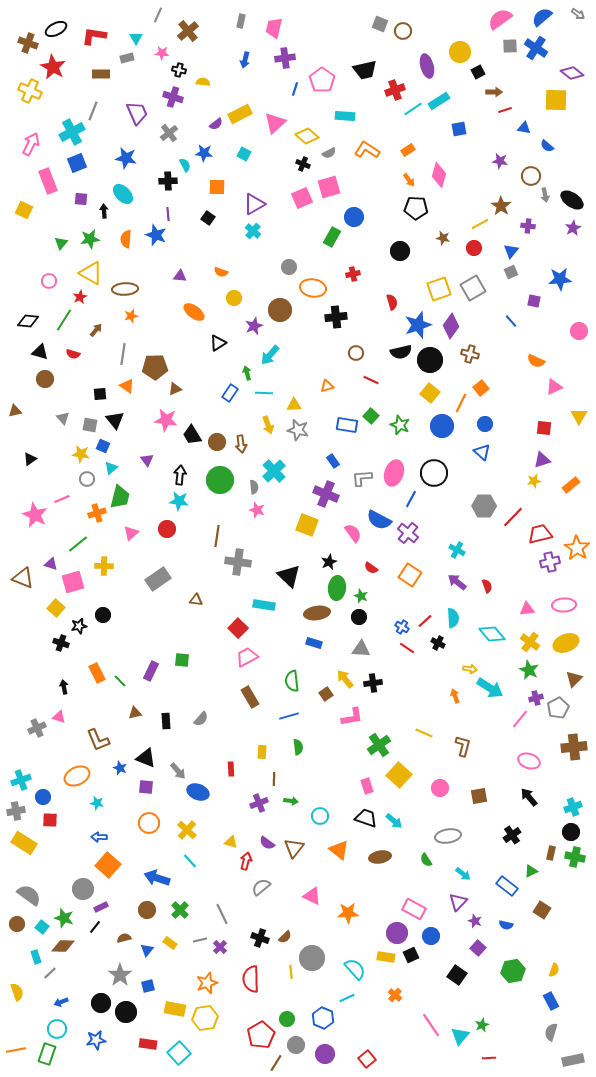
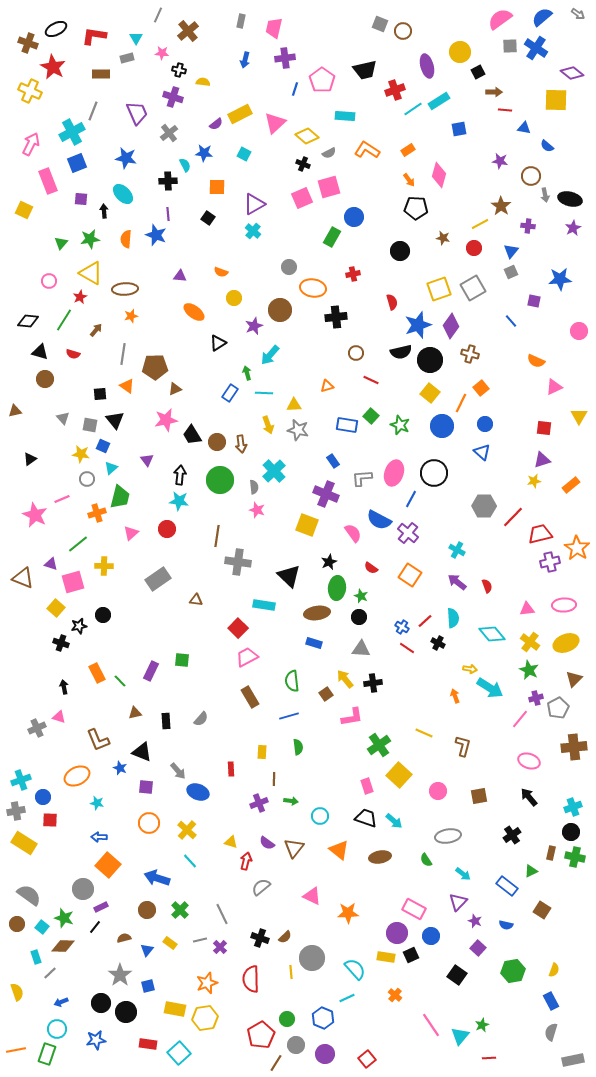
red line at (505, 110): rotated 24 degrees clockwise
black ellipse at (572, 200): moved 2 px left, 1 px up; rotated 20 degrees counterclockwise
pink star at (166, 420): rotated 20 degrees counterclockwise
black triangle at (146, 758): moved 4 px left, 6 px up
pink circle at (440, 788): moved 2 px left, 3 px down
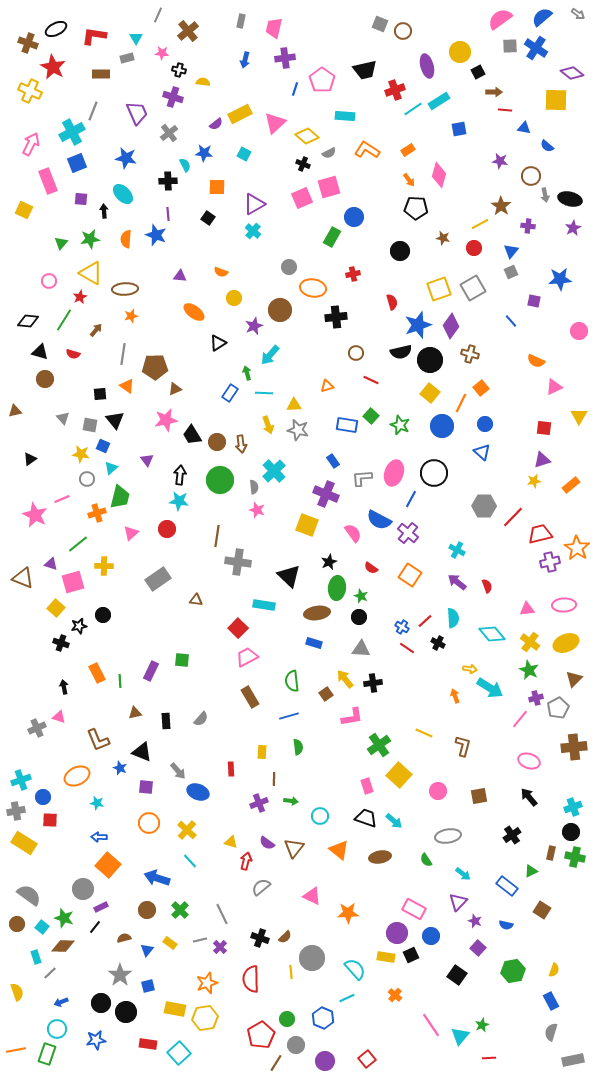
green line at (120, 681): rotated 40 degrees clockwise
purple circle at (325, 1054): moved 7 px down
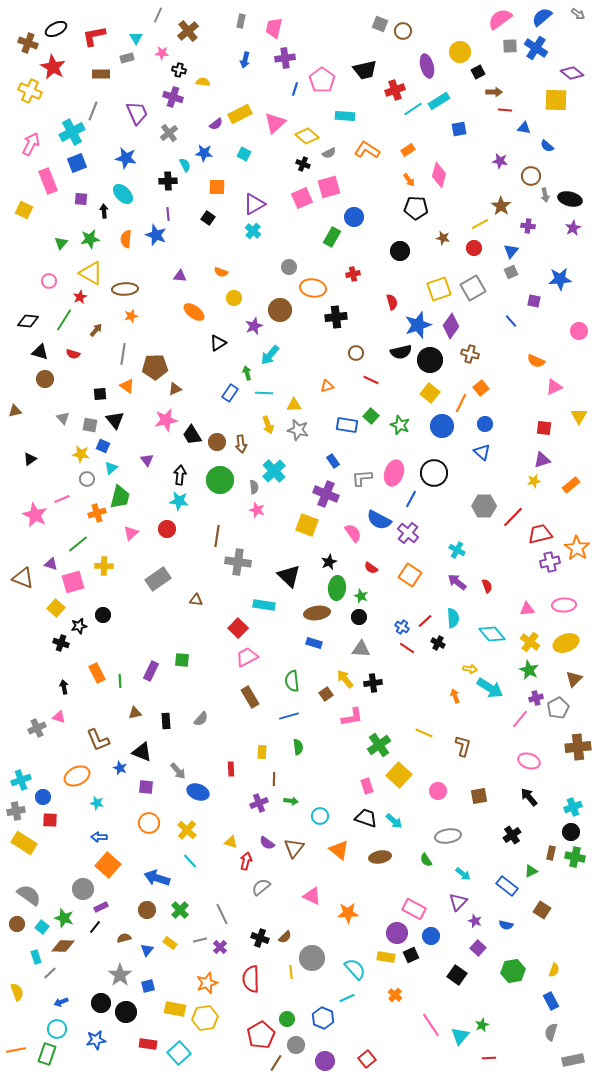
red L-shape at (94, 36): rotated 20 degrees counterclockwise
brown cross at (574, 747): moved 4 px right
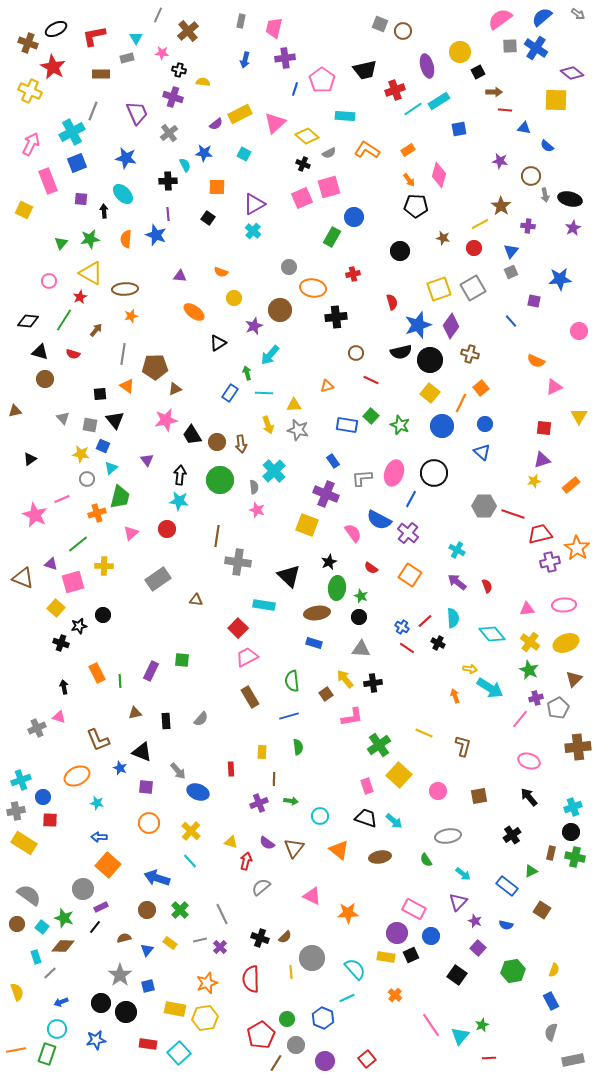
black pentagon at (416, 208): moved 2 px up
red line at (513, 517): moved 3 px up; rotated 65 degrees clockwise
yellow cross at (187, 830): moved 4 px right, 1 px down
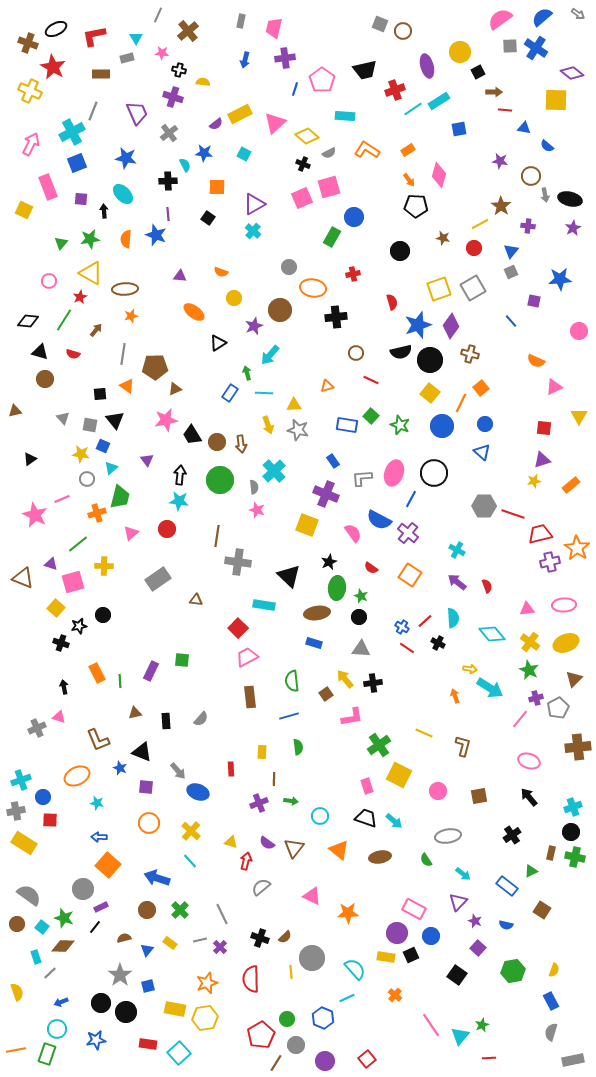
pink rectangle at (48, 181): moved 6 px down
brown rectangle at (250, 697): rotated 25 degrees clockwise
yellow square at (399, 775): rotated 15 degrees counterclockwise
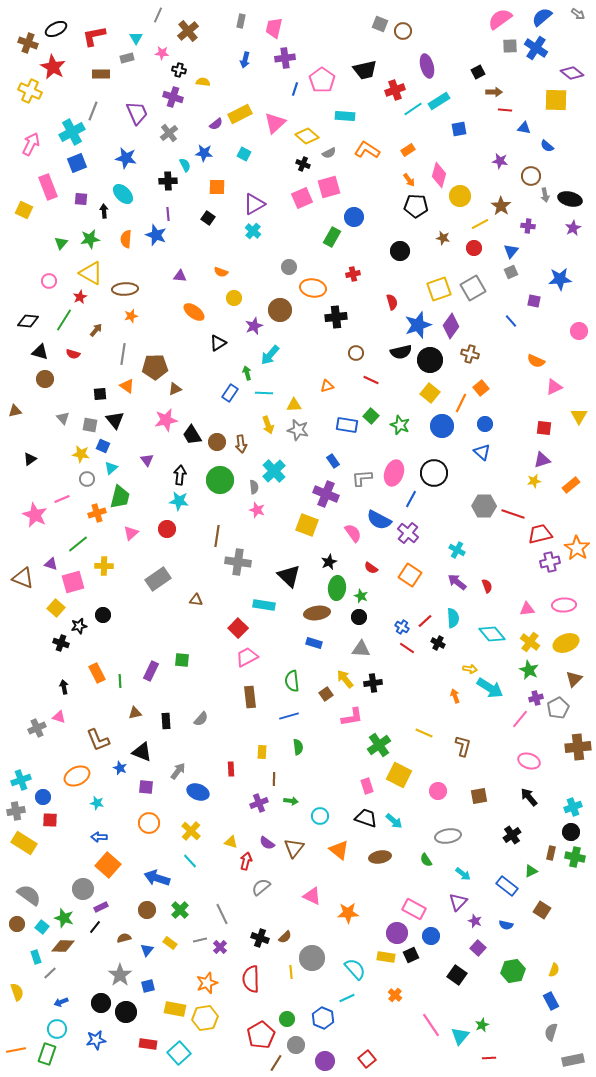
yellow circle at (460, 52): moved 144 px down
gray arrow at (178, 771): rotated 102 degrees counterclockwise
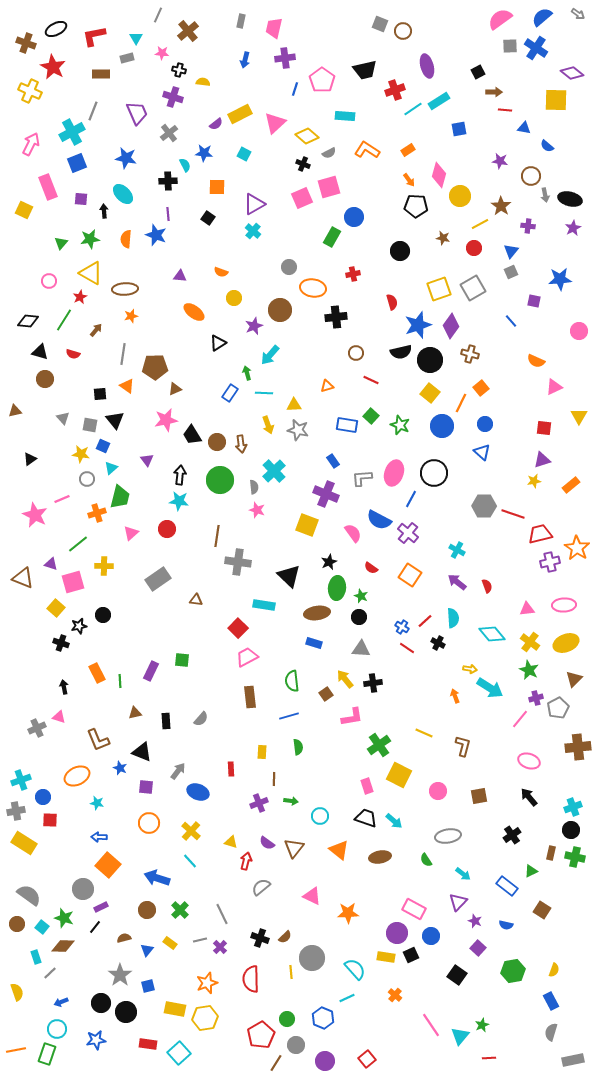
brown cross at (28, 43): moved 2 px left
black circle at (571, 832): moved 2 px up
